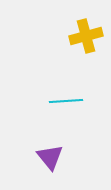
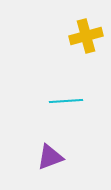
purple triangle: rotated 48 degrees clockwise
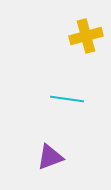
cyan line: moved 1 px right, 2 px up; rotated 12 degrees clockwise
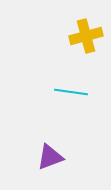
cyan line: moved 4 px right, 7 px up
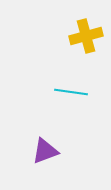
purple triangle: moved 5 px left, 6 px up
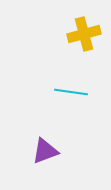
yellow cross: moved 2 px left, 2 px up
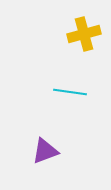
cyan line: moved 1 px left
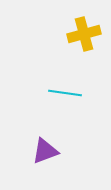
cyan line: moved 5 px left, 1 px down
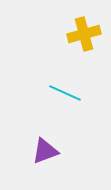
cyan line: rotated 16 degrees clockwise
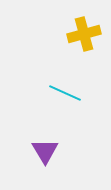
purple triangle: rotated 40 degrees counterclockwise
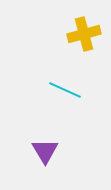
cyan line: moved 3 px up
